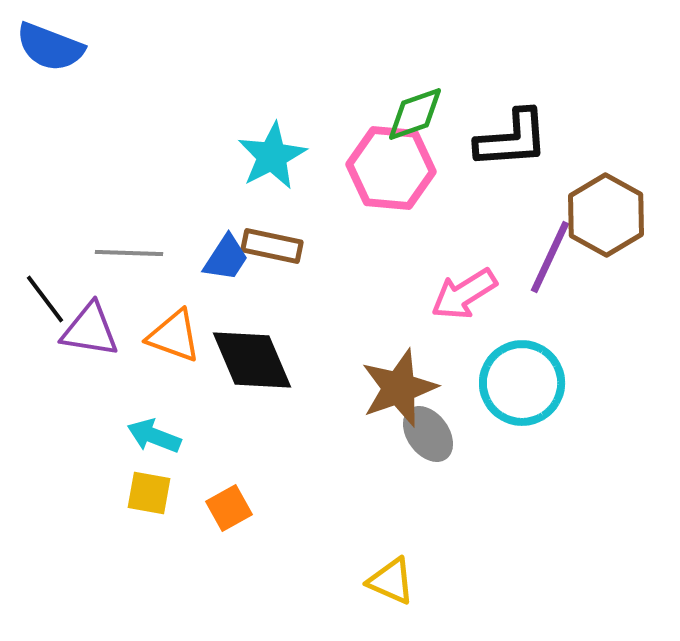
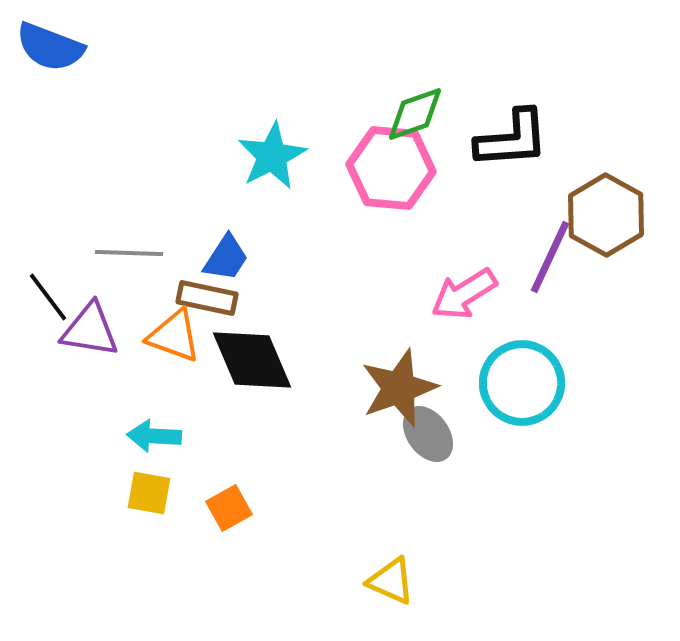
brown rectangle: moved 65 px left, 52 px down
black line: moved 3 px right, 2 px up
cyan arrow: rotated 18 degrees counterclockwise
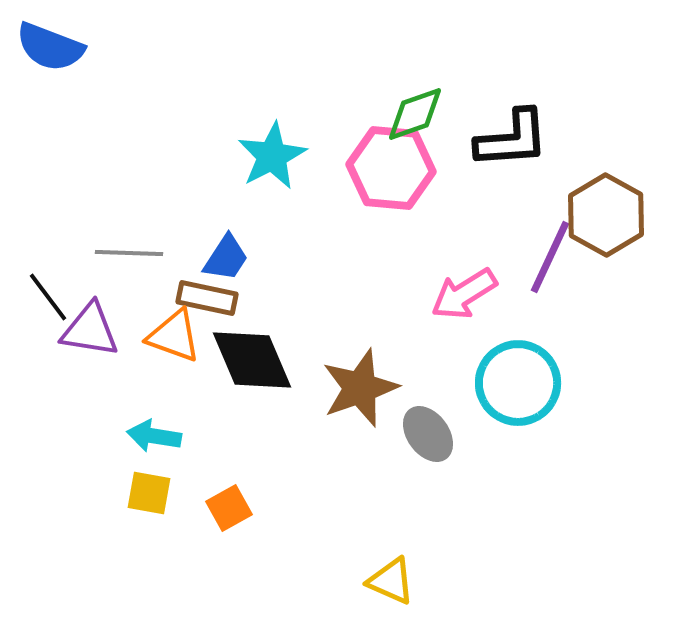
cyan circle: moved 4 px left
brown star: moved 39 px left
cyan arrow: rotated 6 degrees clockwise
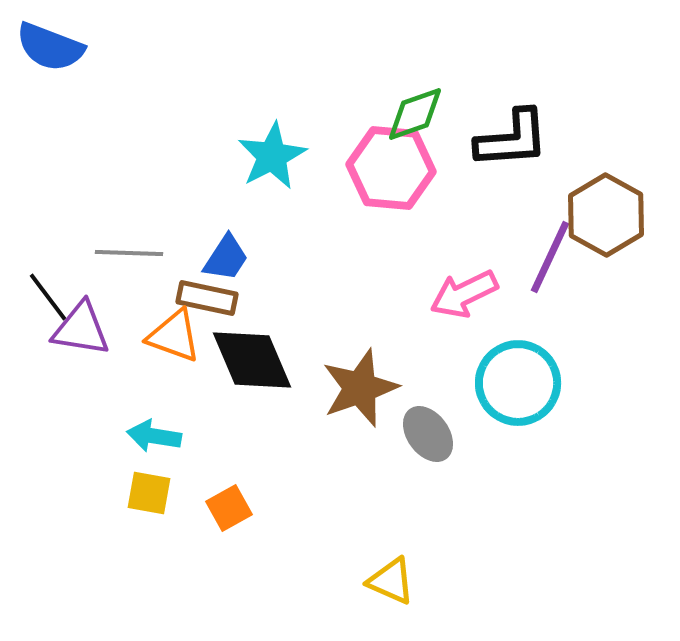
pink arrow: rotated 6 degrees clockwise
purple triangle: moved 9 px left, 1 px up
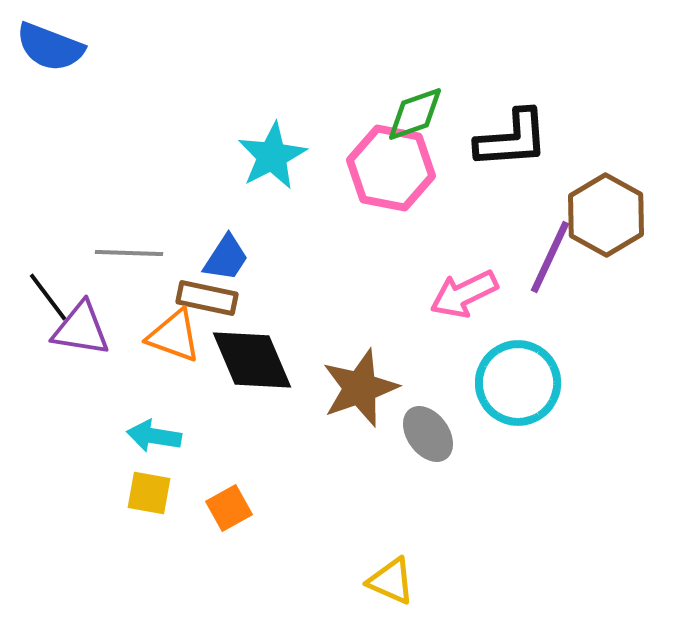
pink hexagon: rotated 6 degrees clockwise
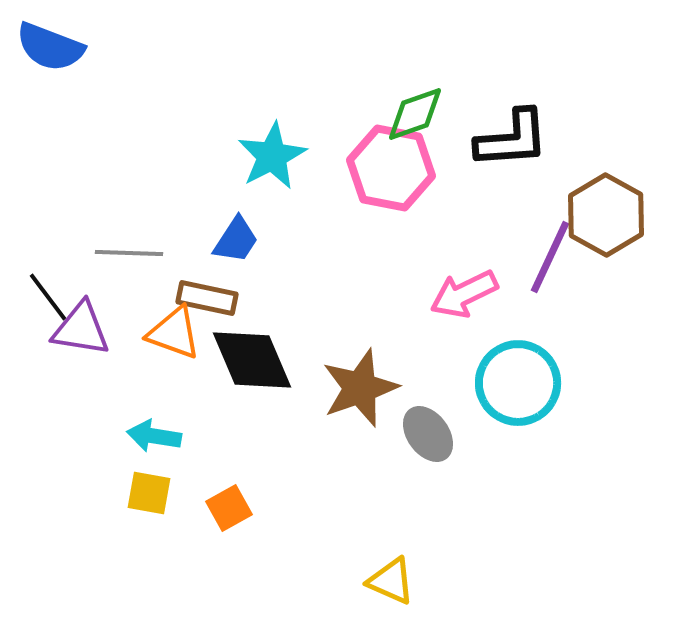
blue trapezoid: moved 10 px right, 18 px up
orange triangle: moved 3 px up
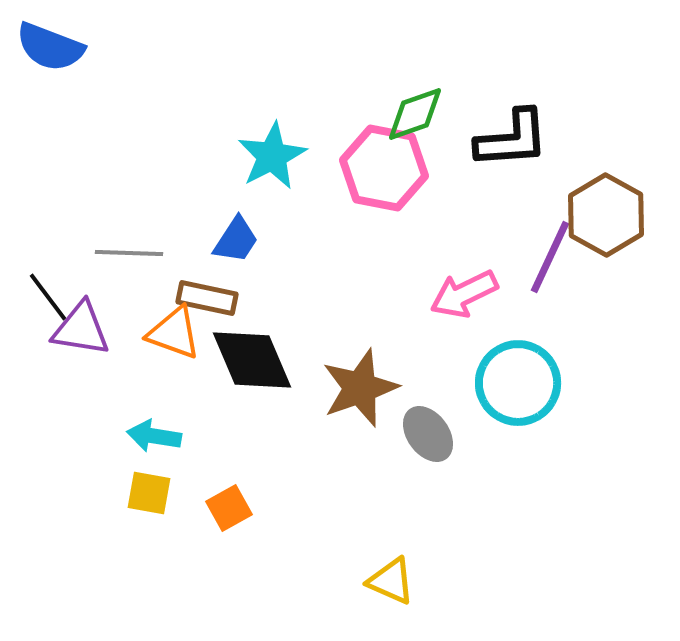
pink hexagon: moved 7 px left
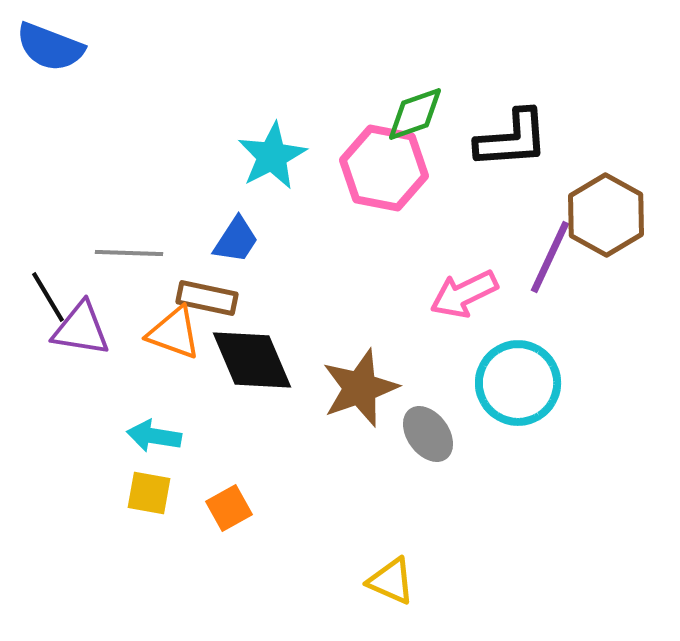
black line: rotated 6 degrees clockwise
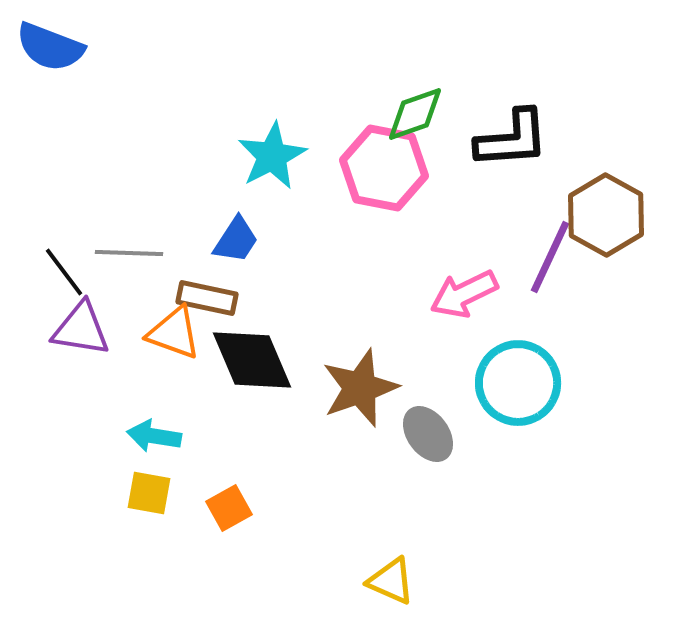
black line: moved 16 px right, 25 px up; rotated 6 degrees counterclockwise
